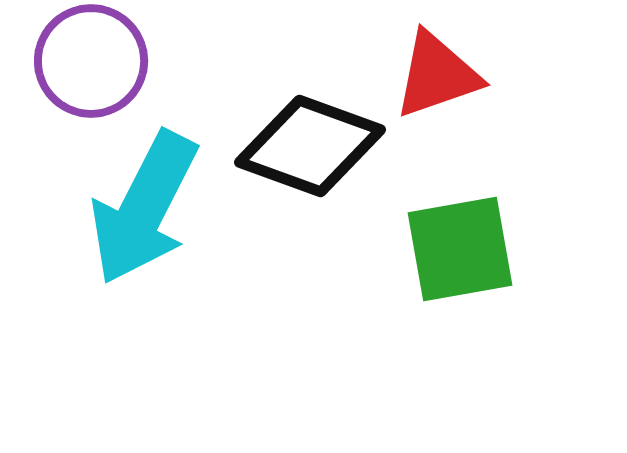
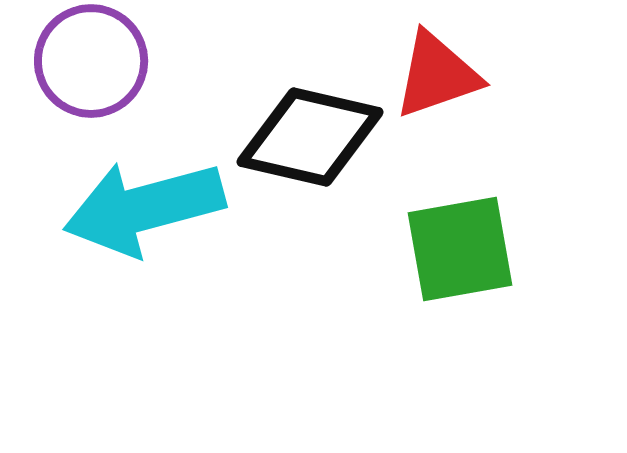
black diamond: moved 9 px up; rotated 7 degrees counterclockwise
cyan arrow: rotated 48 degrees clockwise
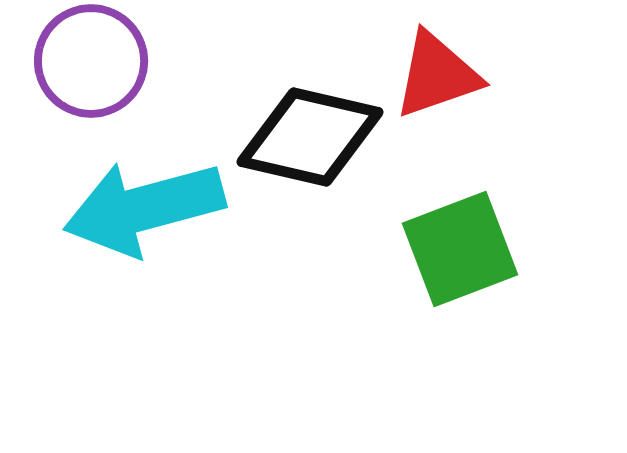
green square: rotated 11 degrees counterclockwise
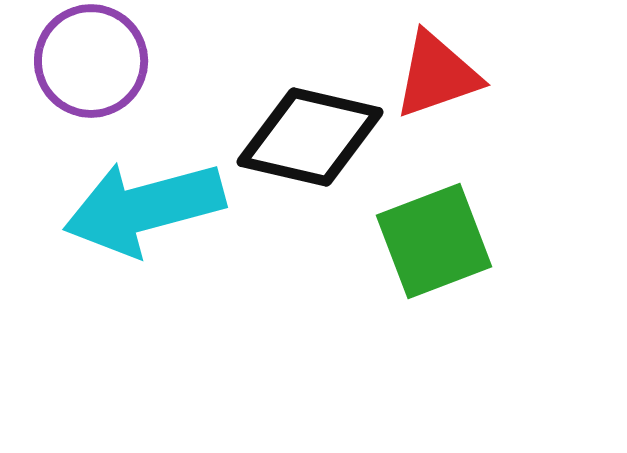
green square: moved 26 px left, 8 px up
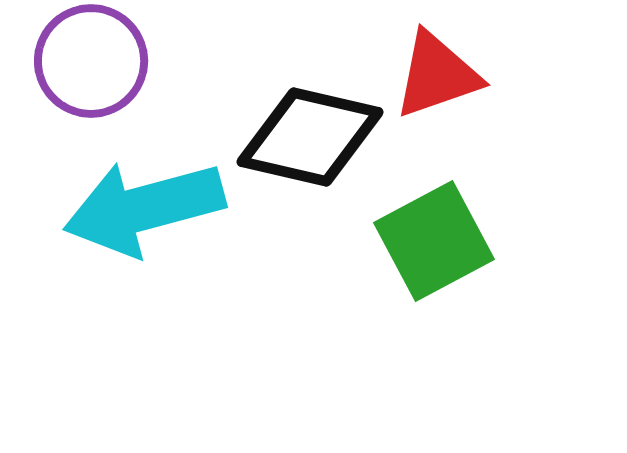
green square: rotated 7 degrees counterclockwise
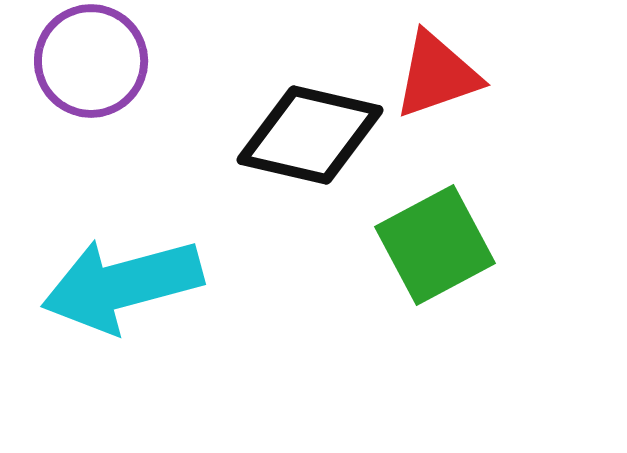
black diamond: moved 2 px up
cyan arrow: moved 22 px left, 77 px down
green square: moved 1 px right, 4 px down
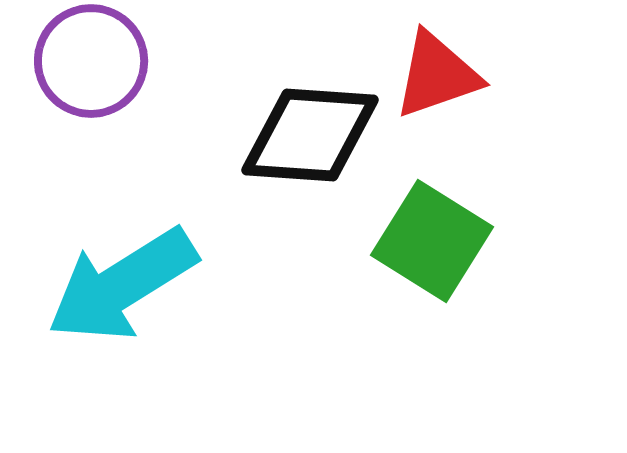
black diamond: rotated 9 degrees counterclockwise
green square: moved 3 px left, 4 px up; rotated 30 degrees counterclockwise
cyan arrow: rotated 17 degrees counterclockwise
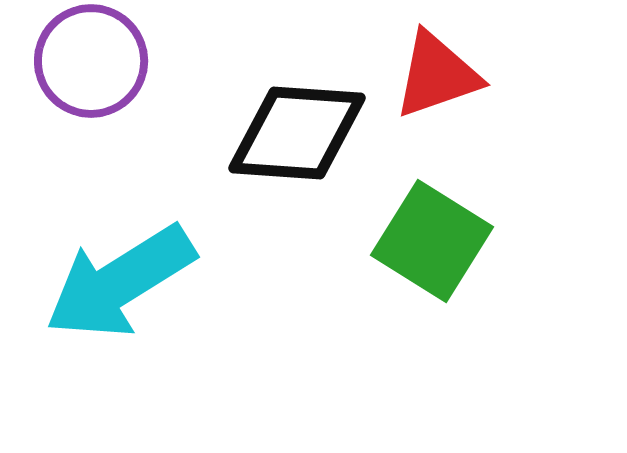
black diamond: moved 13 px left, 2 px up
cyan arrow: moved 2 px left, 3 px up
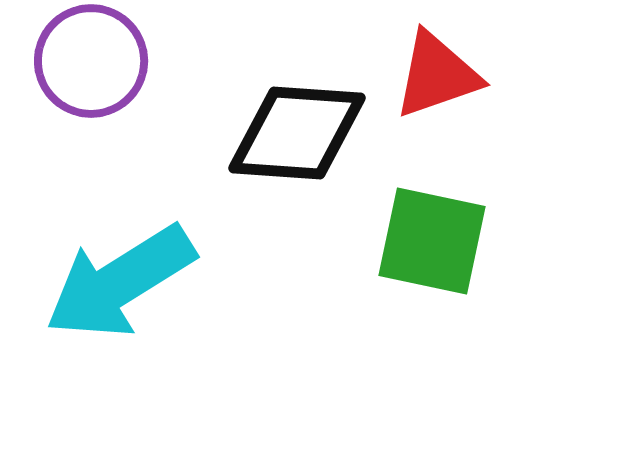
green square: rotated 20 degrees counterclockwise
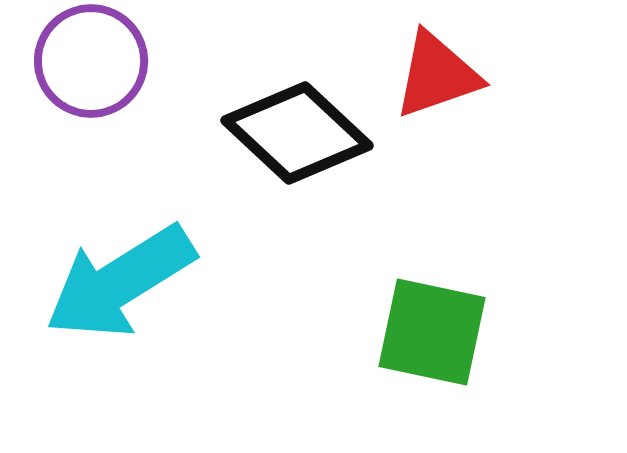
black diamond: rotated 39 degrees clockwise
green square: moved 91 px down
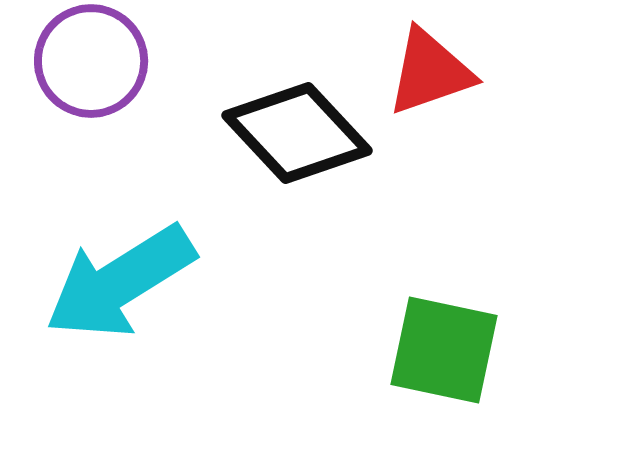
red triangle: moved 7 px left, 3 px up
black diamond: rotated 4 degrees clockwise
green square: moved 12 px right, 18 px down
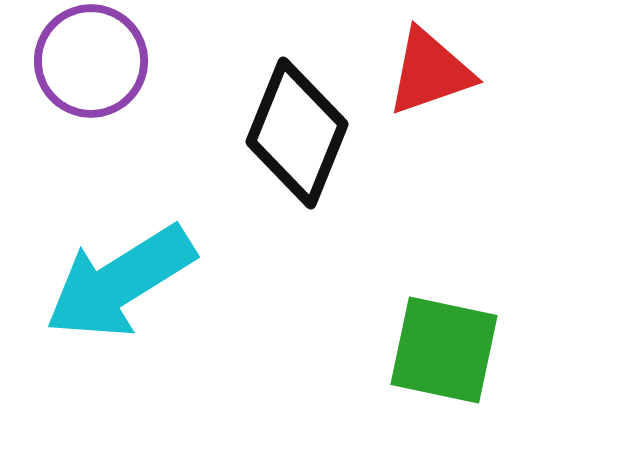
black diamond: rotated 65 degrees clockwise
